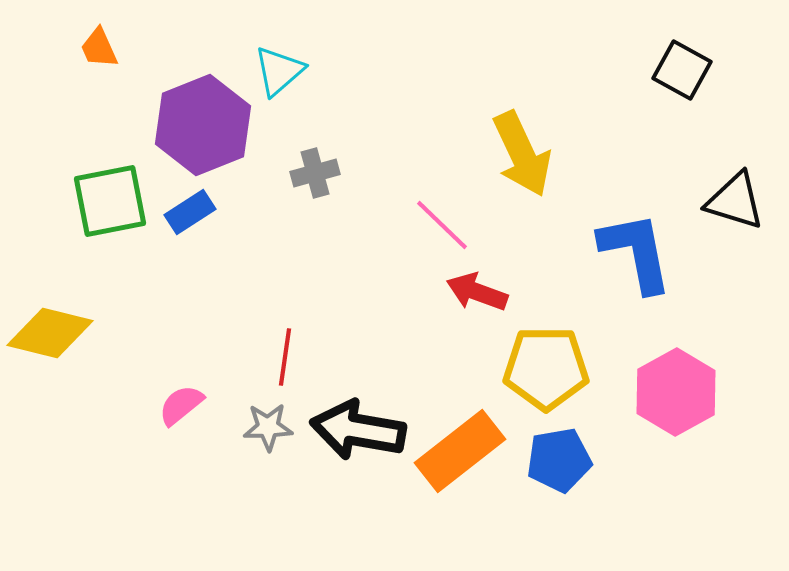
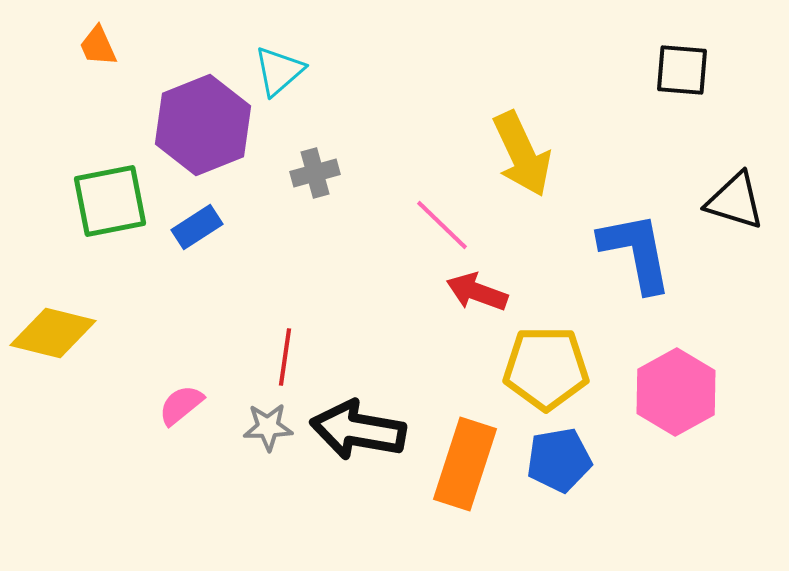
orange trapezoid: moved 1 px left, 2 px up
black square: rotated 24 degrees counterclockwise
blue rectangle: moved 7 px right, 15 px down
yellow diamond: moved 3 px right
orange rectangle: moved 5 px right, 13 px down; rotated 34 degrees counterclockwise
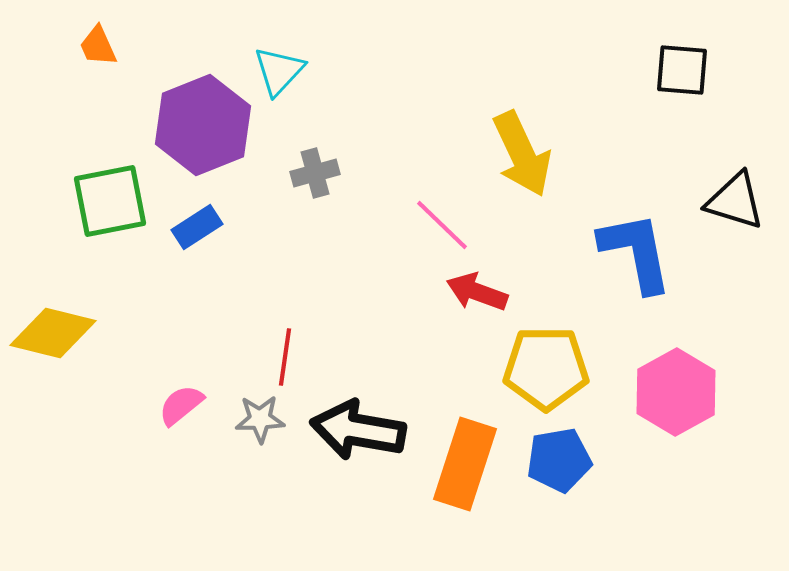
cyan triangle: rotated 6 degrees counterclockwise
gray star: moved 8 px left, 8 px up
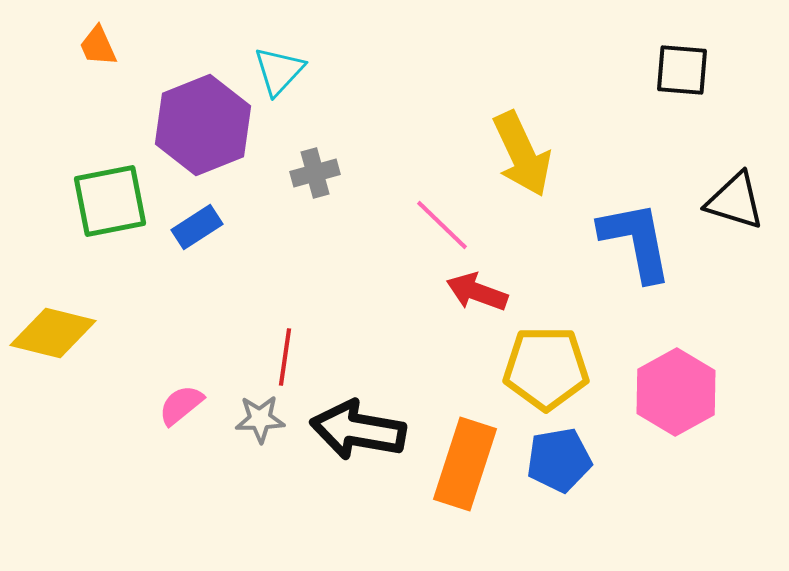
blue L-shape: moved 11 px up
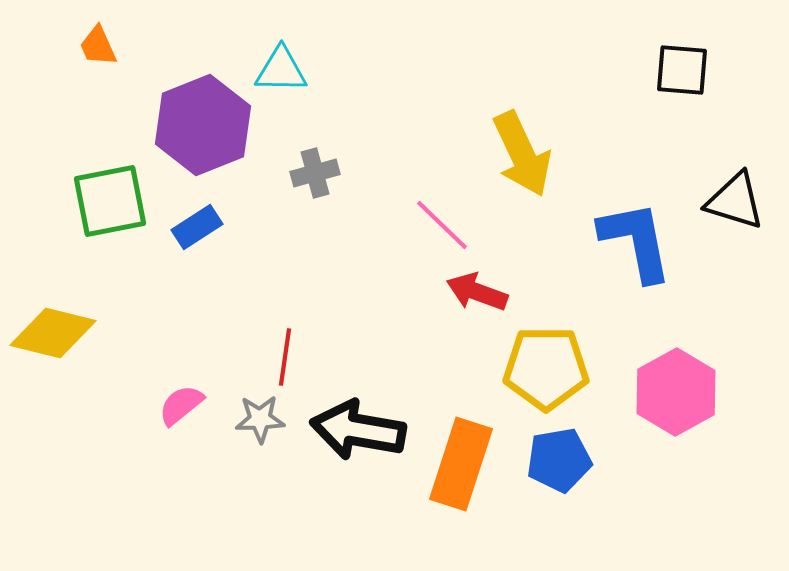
cyan triangle: moved 2 px right, 1 px up; rotated 48 degrees clockwise
orange rectangle: moved 4 px left
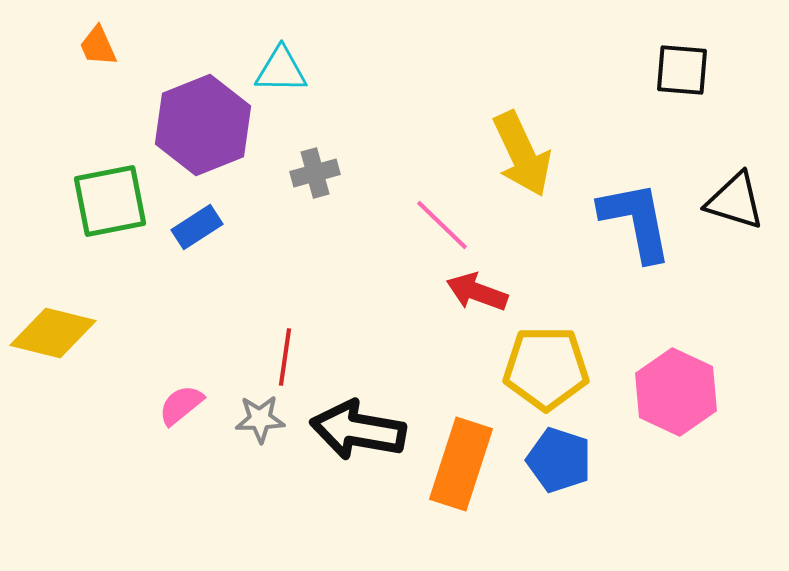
blue L-shape: moved 20 px up
pink hexagon: rotated 6 degrees counterclockwise
blue pentagon: rotated 28 degrees clockwise
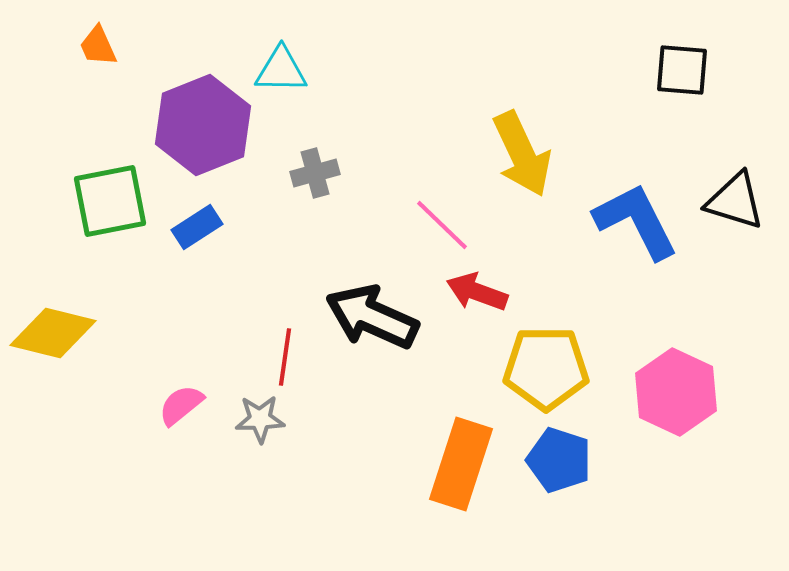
blue L-shape: rotated 16 degrees counterclockwise
black arrow: moved 14 px right, 113 px up; rotated 14 degrees clockwise
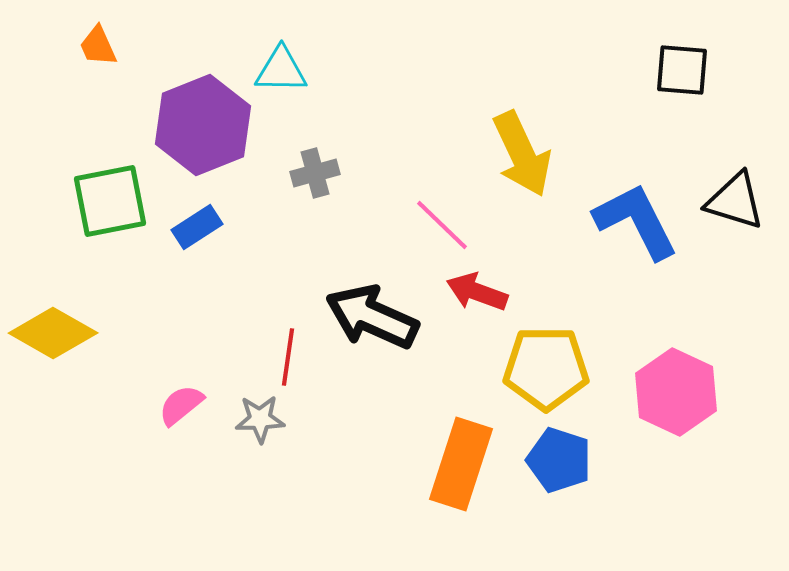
yellow diamond: rotated 16 degrees clockwise
red line: moved 3 px right
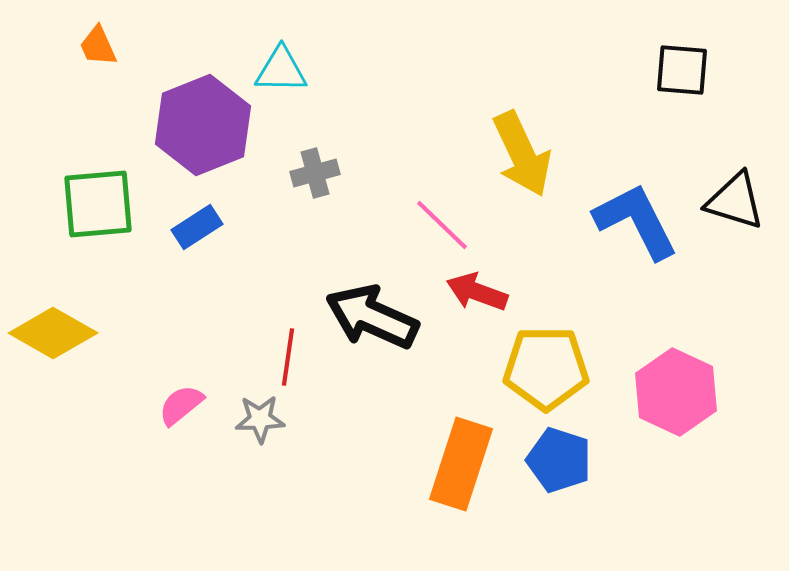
green square: moved 12 px left, 3 px down; rotated 6 degrees clockwise
